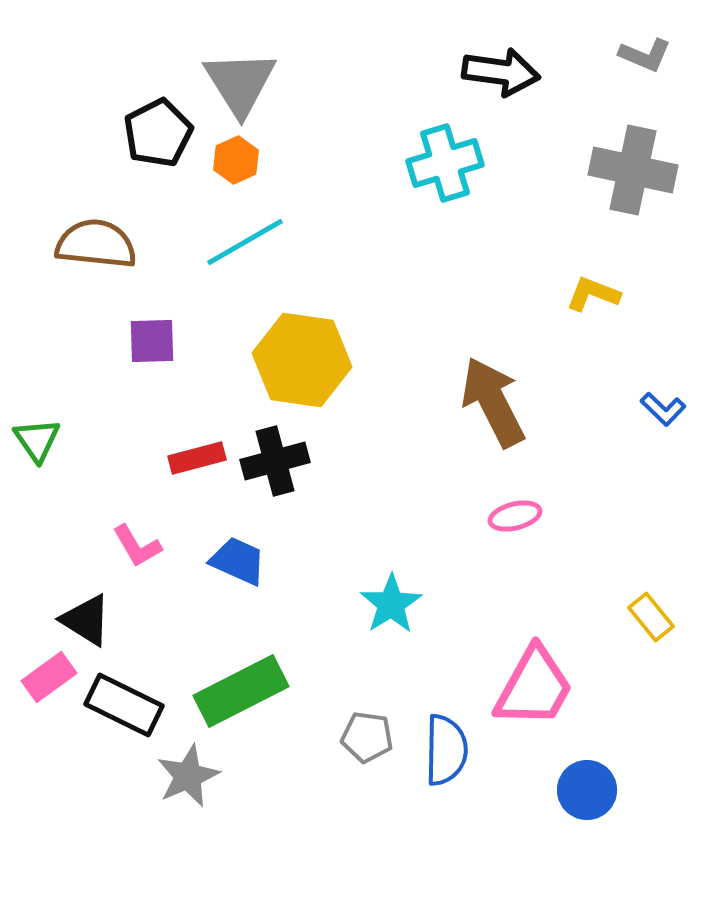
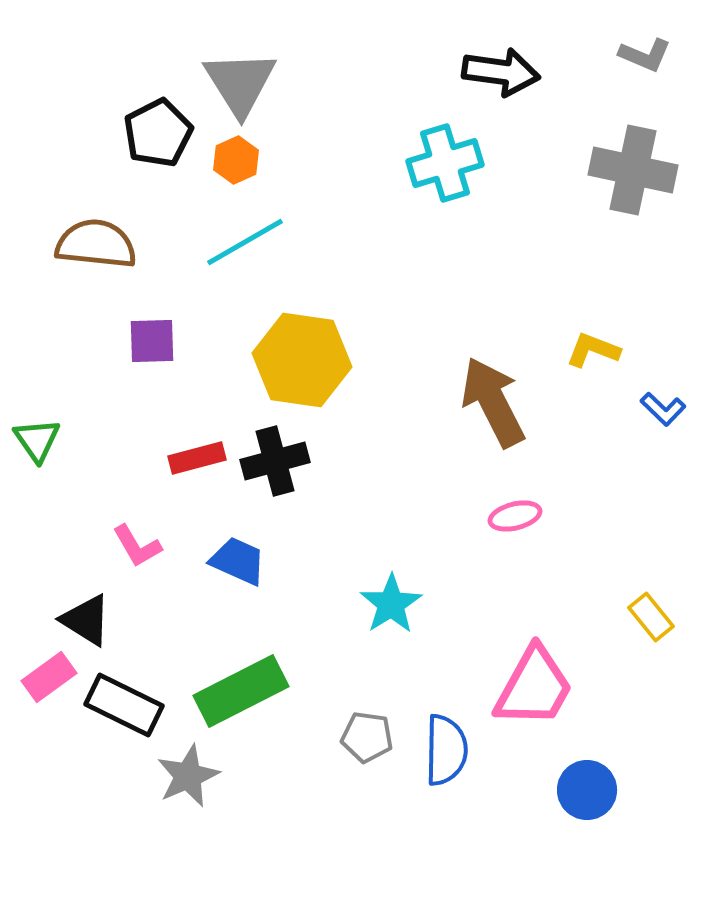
yellow L-shape: moved 56 px down
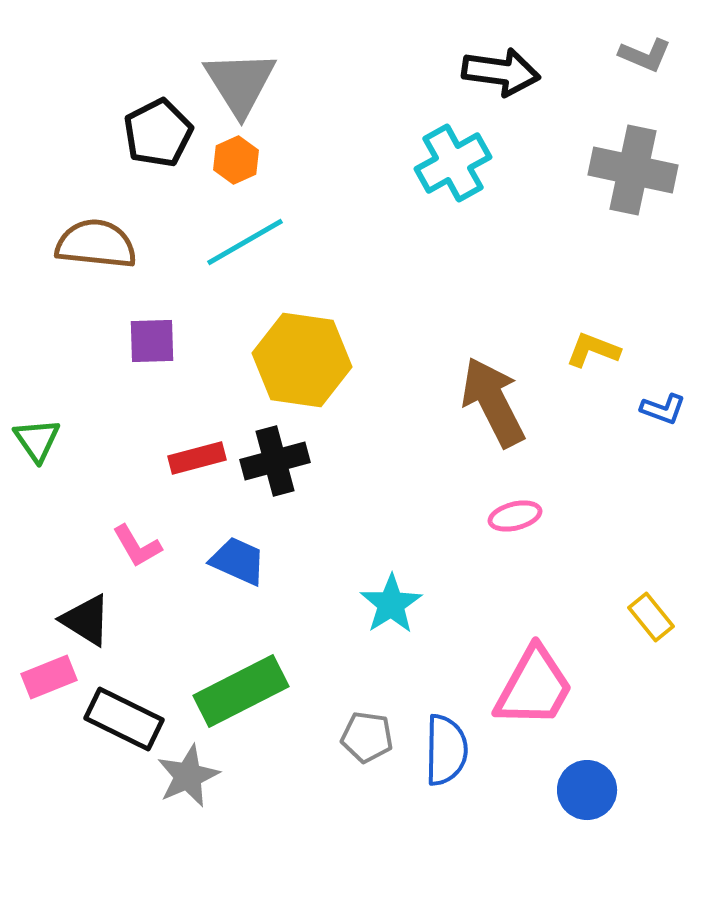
cyan cross: moved 8 px right; rotated 12 degrees counterclockwise
blue L-shape: rotated 24 degrees counterclockwise
pink rectangle: rotated 14 degrees clockwise
black rectangle: moved 14 px down
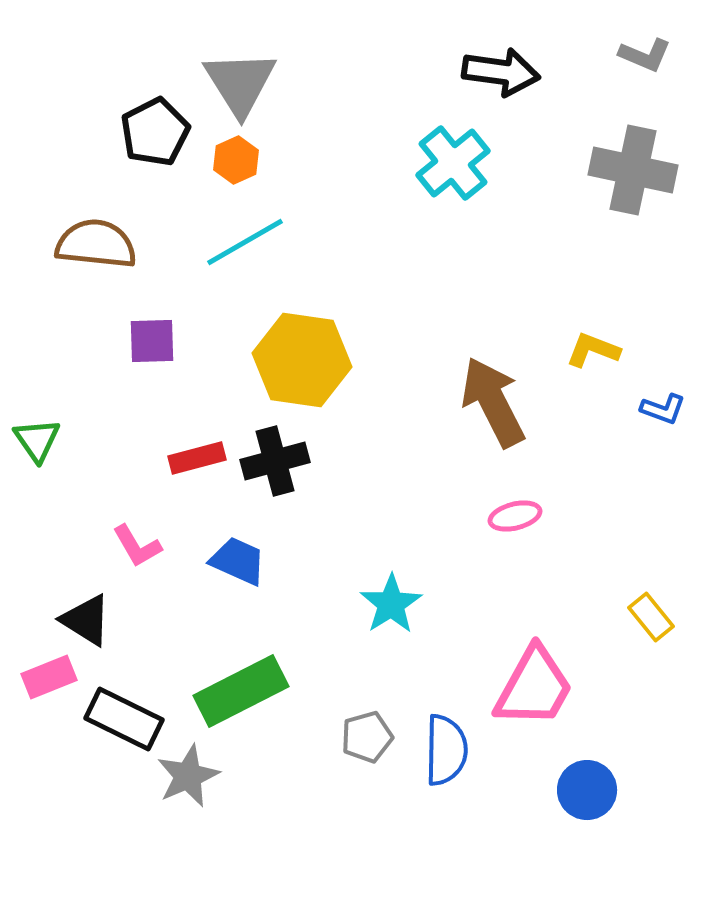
black pentagon: moved 3 px left, 1 px up
cyan cross: rotated 10 degrees counterclockwise
gray pentagon: rotated 24 degrees counterclockwise
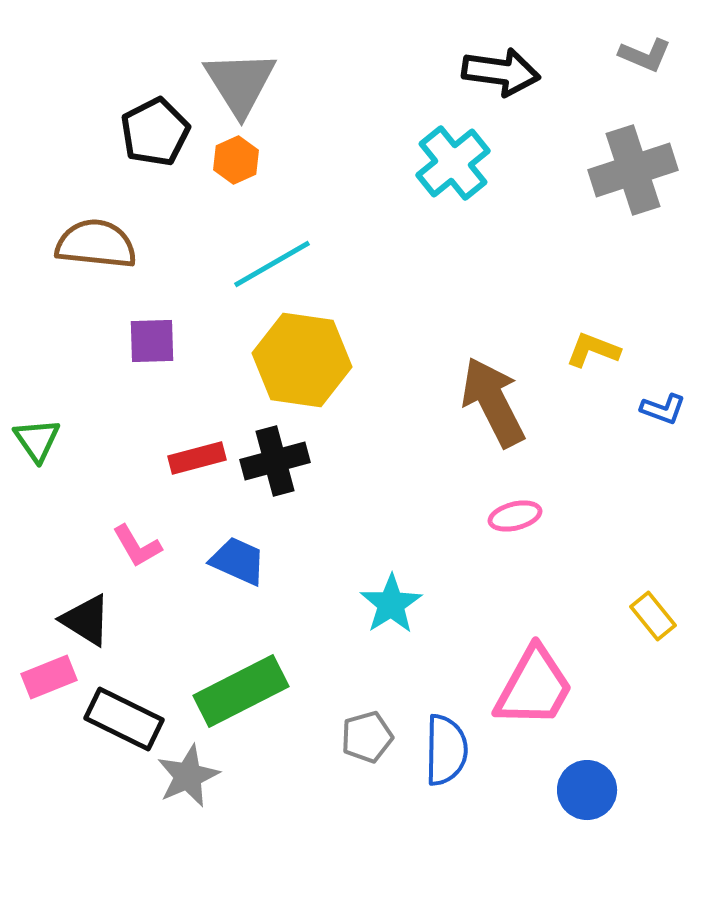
gray cross: rotated 30 degrees counterclockwise
cyan line: moved 27 px right, 22 px down
yellow rectangle: moved 2 px right, 1 px up
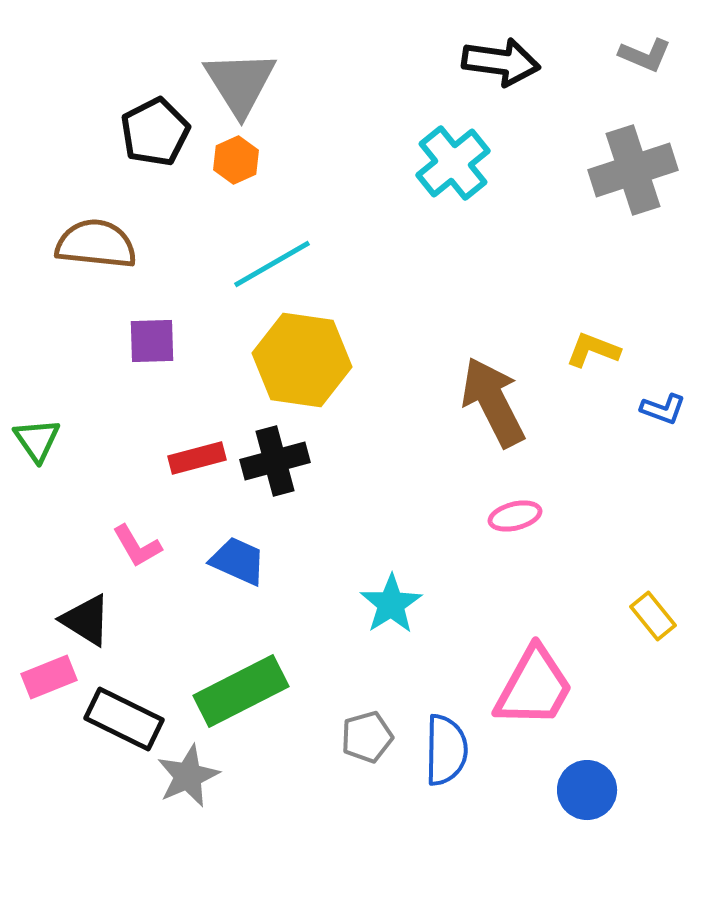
black arrow: moved 10 px up
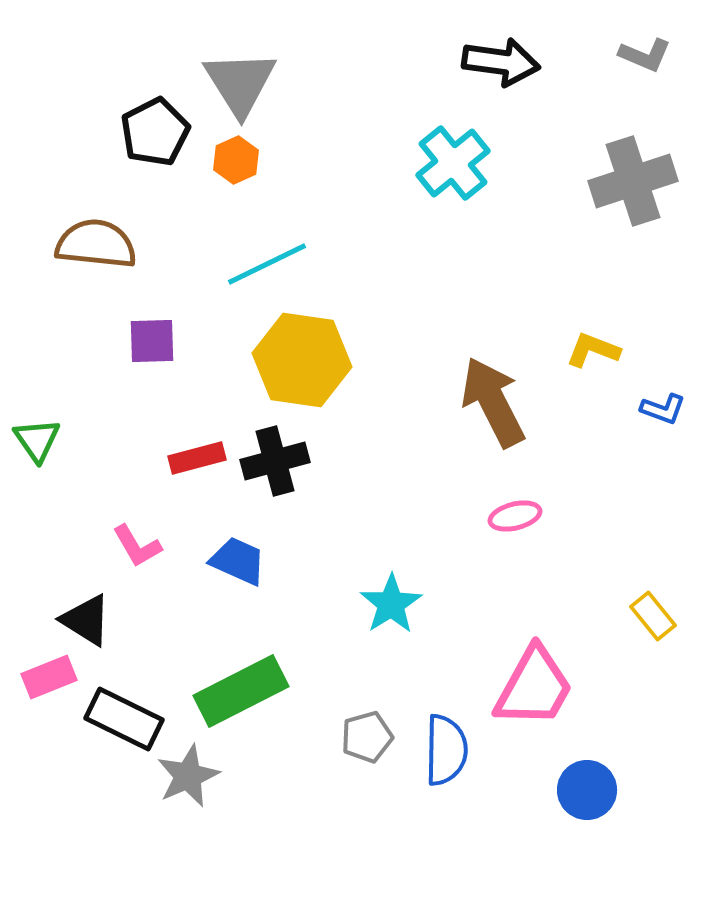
gray cross: moved 11 px down
cyan line: moved 5 px left; rotated 4 degrees clockwise
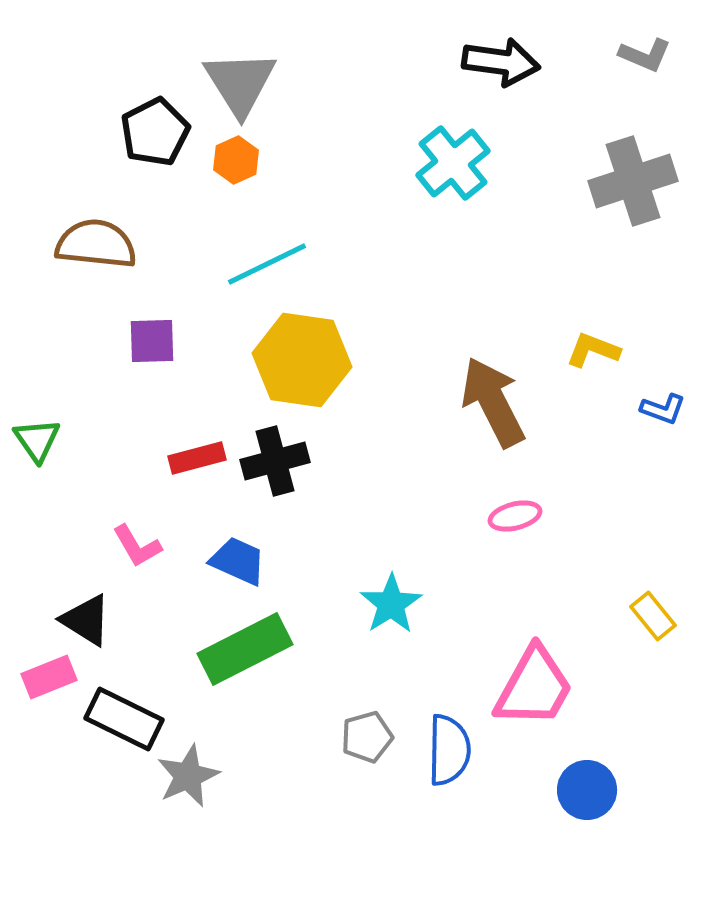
green rectangle: moved 4 px right, 42 px up
blue semicircle: moved 3 px right
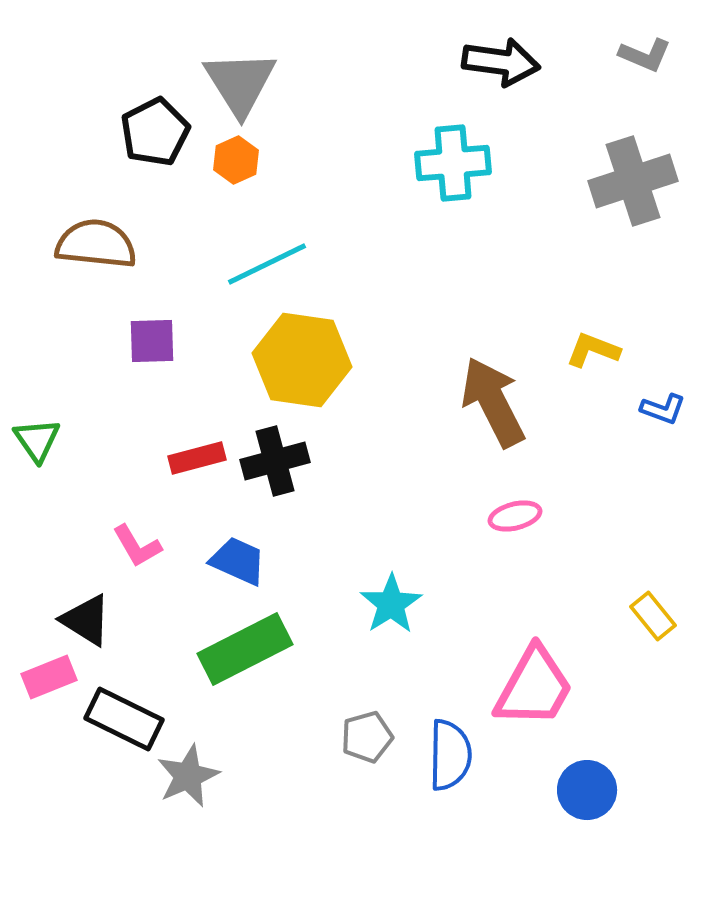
cyan cross: rotated 34 degrees clockwise
blue semicircle: moved 1 px right, 5 px down
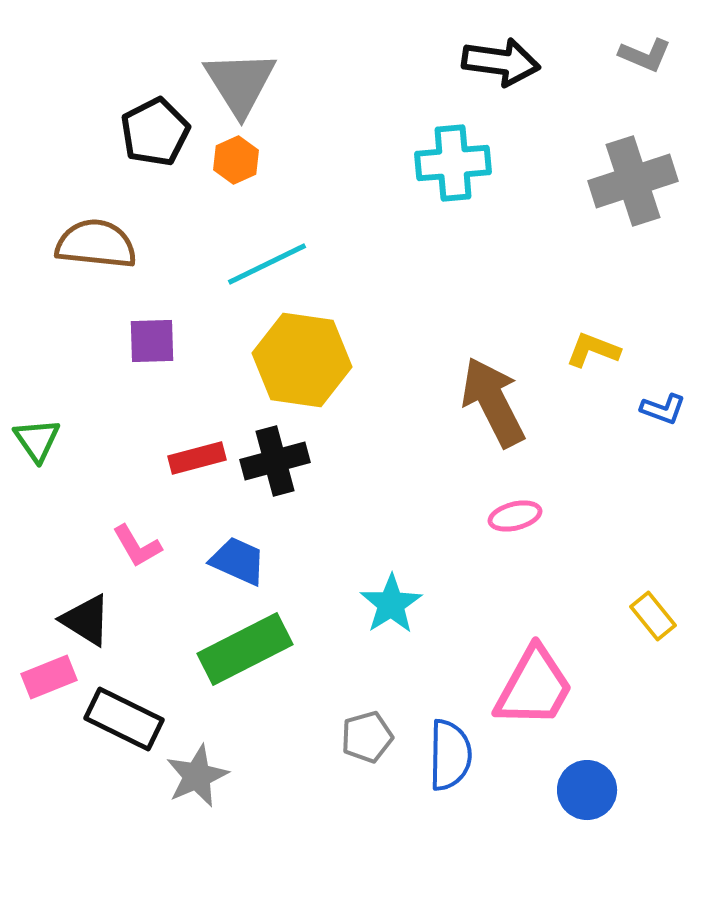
gray star: moved 9 px right
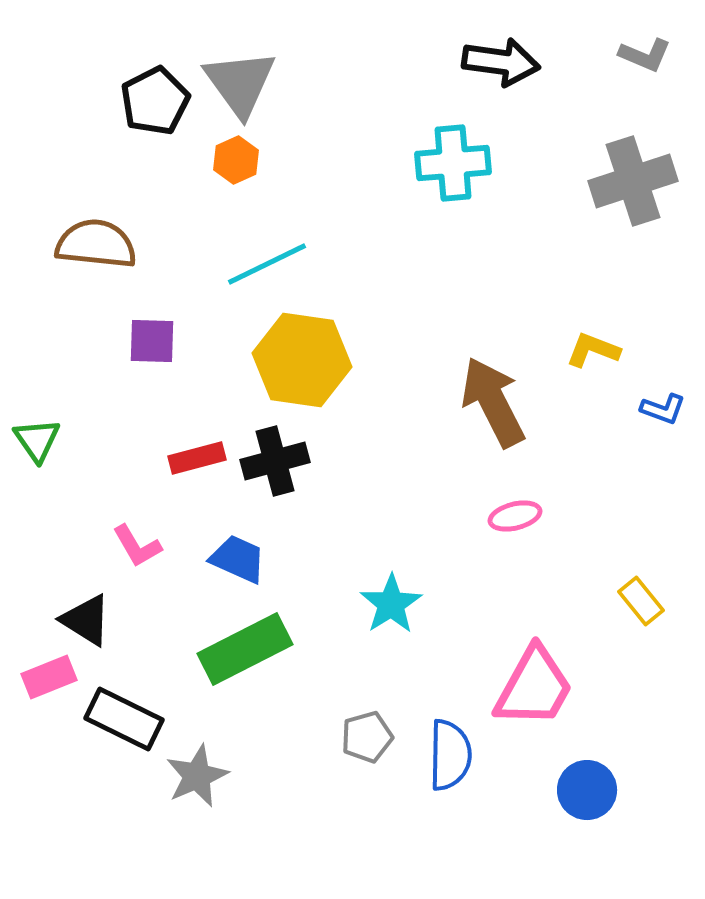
gray triangle: rotated 4 degrees counterclockwise
black pentagon: moved 31 px up
purple square: rotated 4 degrees clockwise
blue trapezoid: moved 2 px up
yellow rectangle: moved 12 px left, 15 px up
